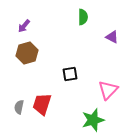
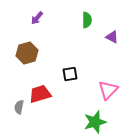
green semicircle: moved 4 px right, 3 px down
purple arrow: moved 13 px right, 8 px up
red trapezoid: moved 2 px left, 10 px up; rotated 55 degrees clockwise
green star: moved 2 px right, 2 px down
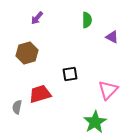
gray semicircle: moved 2 px left
green star: rotated 15 degrees counterclockwise
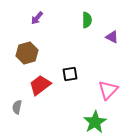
red trapezoid: moved 9 px up; rotated 20 degrees counterclockwise
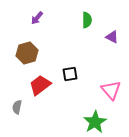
pink triangle: moved 3 px right; rotated 25 degrees counterclockwise
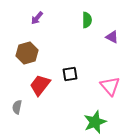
red trapezoid: rotated 15 degrees counterclockwise
pink triangle: moved 1 px left, 4 px up
green star: rotated 10 degrees clockwise
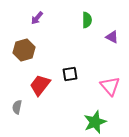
brown hexagon: moved 3 px left, 3 px up
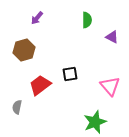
red trapezoid: rotated 15 degrees clockwise
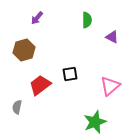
pink triangle: rotated 30 degrees clockwise
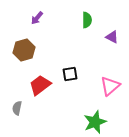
gray semicircle: moved 1 px down
